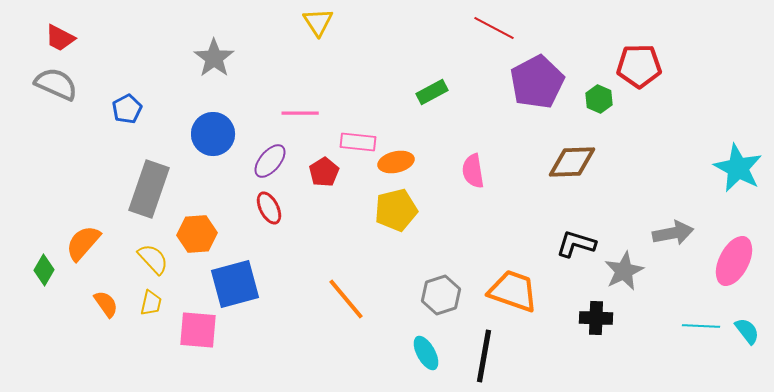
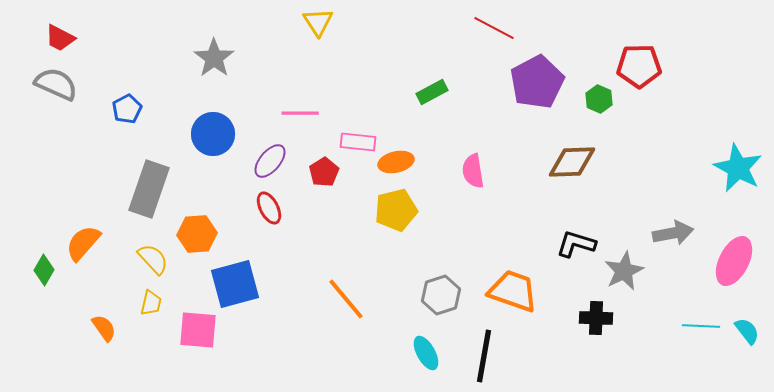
orange semicircle at (106, 304): moved 2 px left, 24 px down
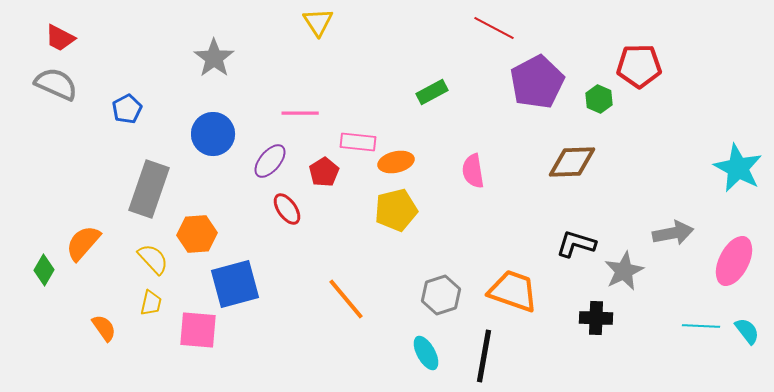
red ellipse at (269, 208): moved 18 px right, 1 px down; rotated 8 degrees counterclockwise
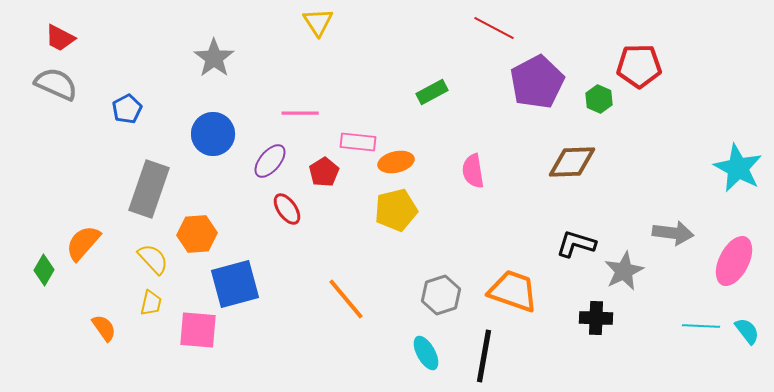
gray arrow at (673, 233): rotated 18 degrees clockwise
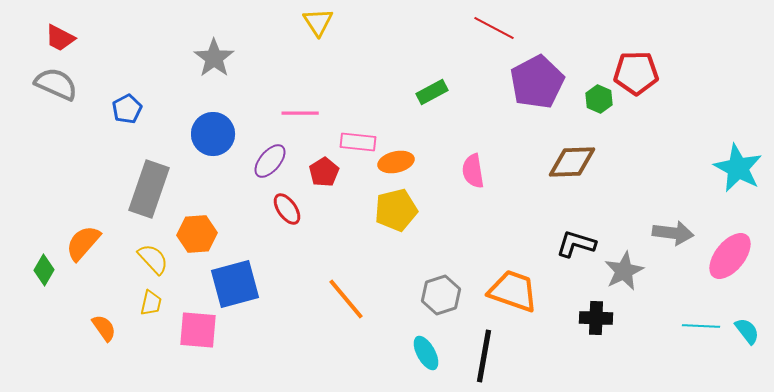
red pentagon at (639, 66): moved 3 px left, 7 px down
pink ellipse at (734, 261): moved 4 px left, 5 px up; rotated 12 degrees clockwise
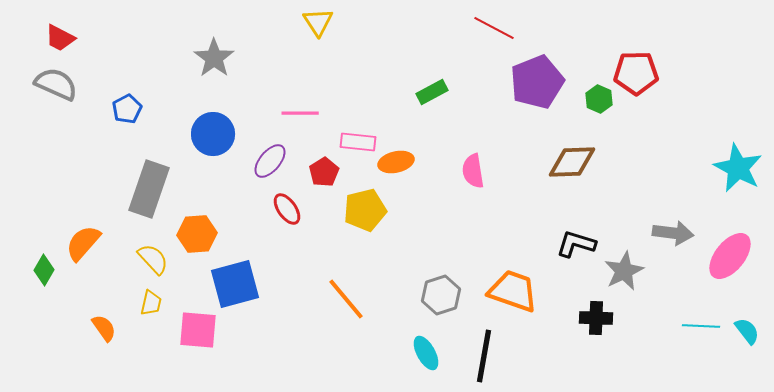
purple pentagon at (537, 82): rotated 6 degrees clockwise
yellow pentagon at (396, 210): moved 31 px left
